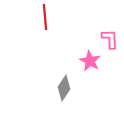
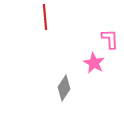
pink star: moved 4 px right, 2 px down
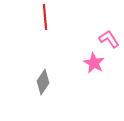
pink L-shape: moved 1 px left; rotated 30 degrees counterclockwise
gray diamond: moved 21 px left, 6 px up
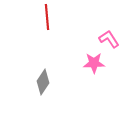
red line: moved 2 px right
pink star: rotated 30 degrees counterclockwise
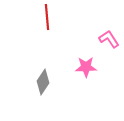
pink star: moved 8 px left, 4 px down
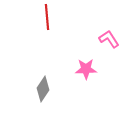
pink star: moved 2 px down
gray diamond: moved 7 px down
